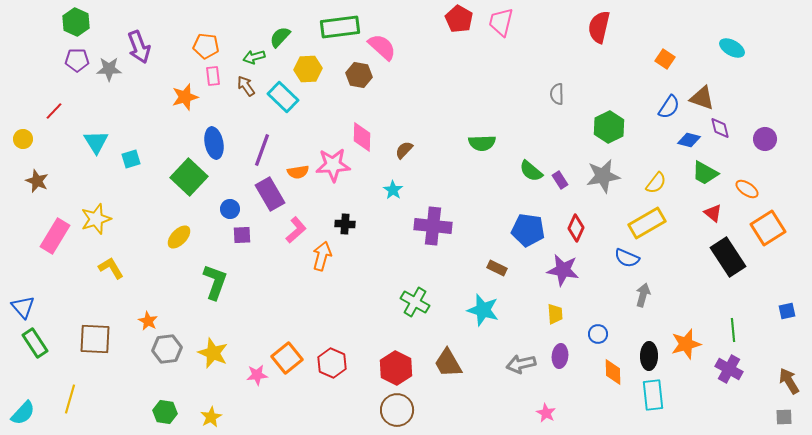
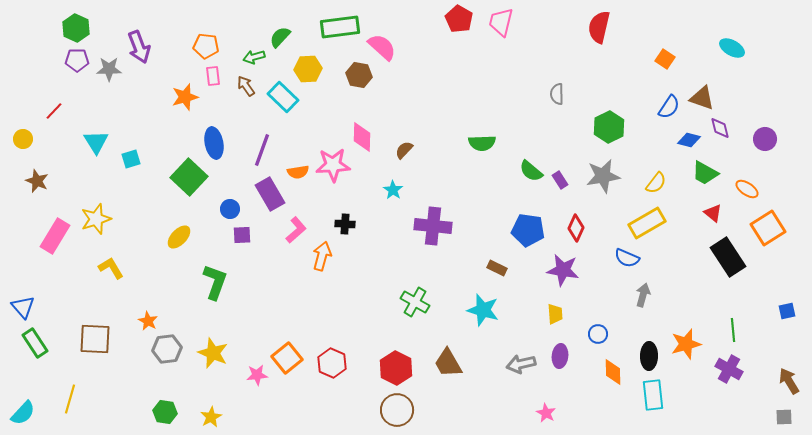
green hexagon at (76, 22): moved 6 px down
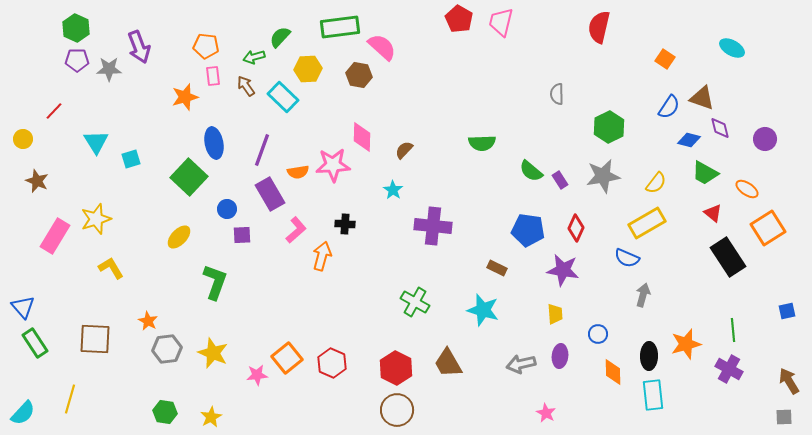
blue circle at (230, 209): moved 3 px left
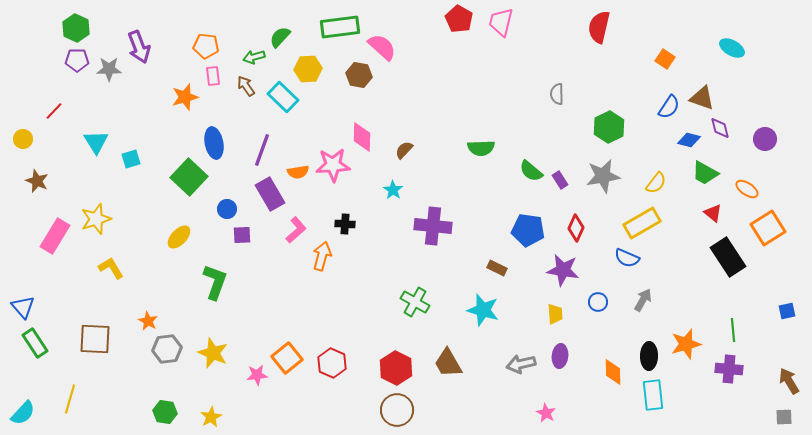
green semicircle at (482, 143): moved 1 px left, 5 px down
yellow rectangle at (647, 223): moved 5 px left
gray arrow at (643, 295): moved 5 px down; rotated 15 degrees clockwise
blue circle at (598, 334): moved 32 px up
purple cross at (729, 369): rotated 24 degrees counterclockwise
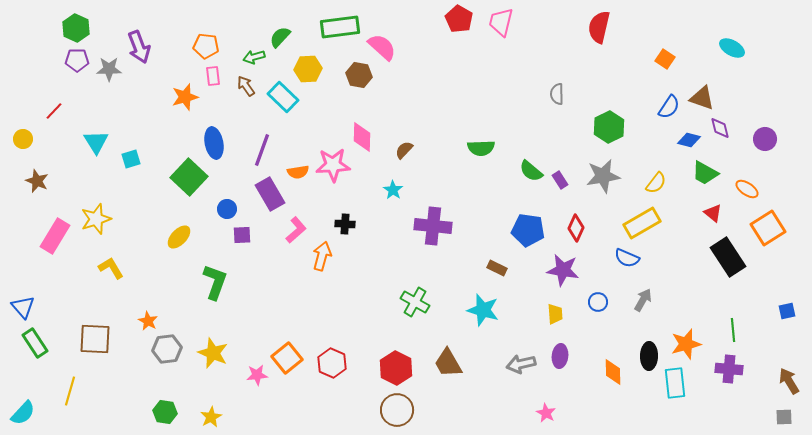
cyan rectangle at (653, 395): moved 22 px right, 12 px up
yellow line at (70, 399): moved 8 px up
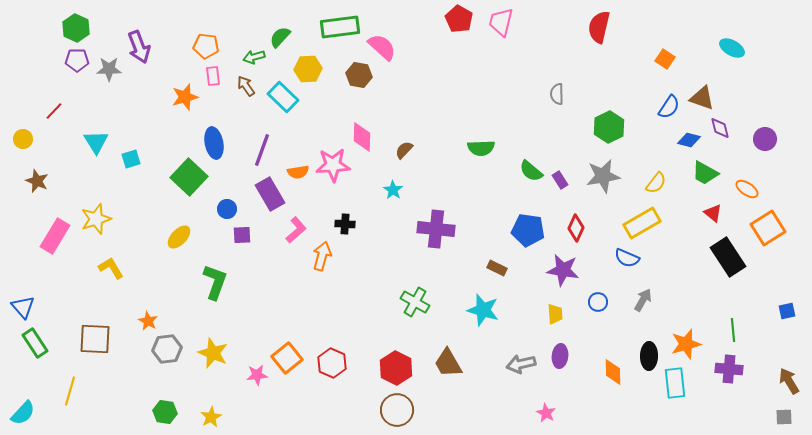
purple cross at (433, 226): moved 3 px right, 3 px down
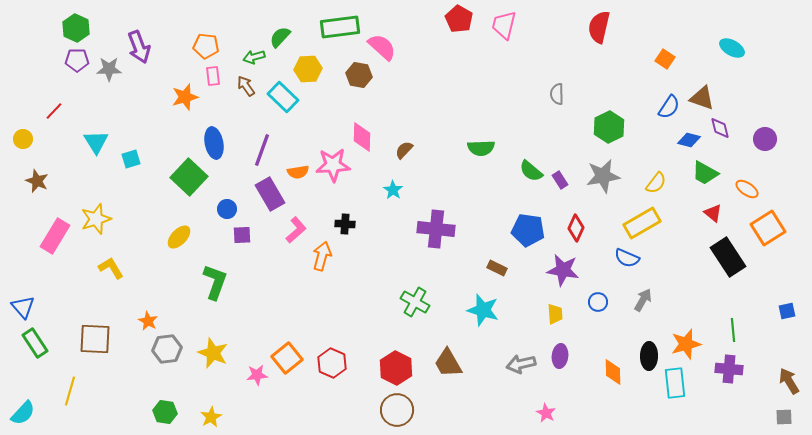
pink trapezoid at (501, 22): moved 3 px right, 3 px down
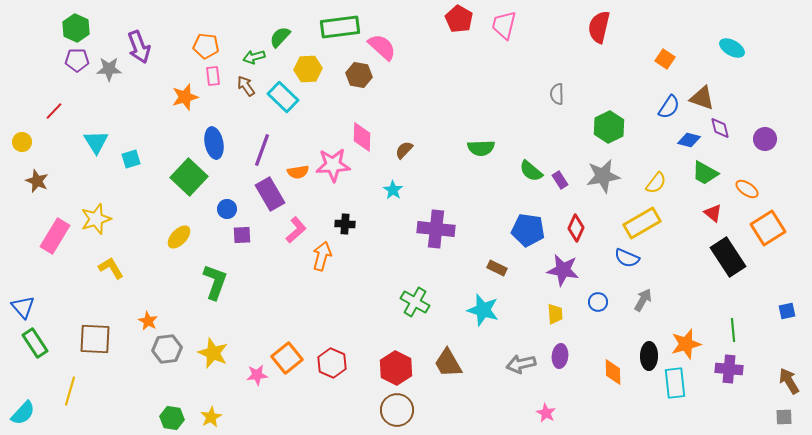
yellow circle at (23, 139): moved 1 px left, 3 px down
green hexagon at (165, 412): moved 7 px right, 6 px down
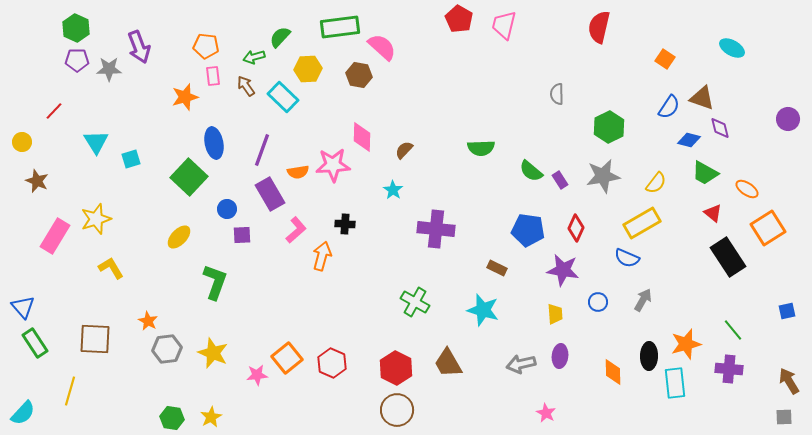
purple circle at (765, 139): moved 23 px right, 20 px up
green line at (733, 330): rotated 35 degrees counterclockwise
